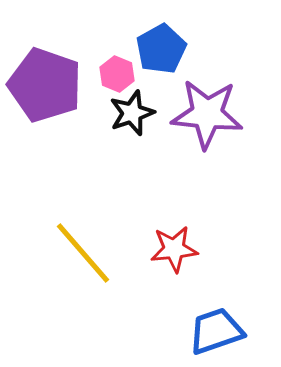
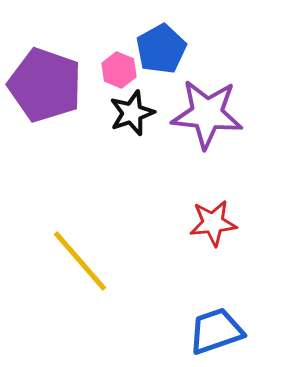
pink hexagon: moved 2 px right, 4 px up
red star: moved 39 px right, 26 px up
yellow line: moved 3 px left, 8 px down
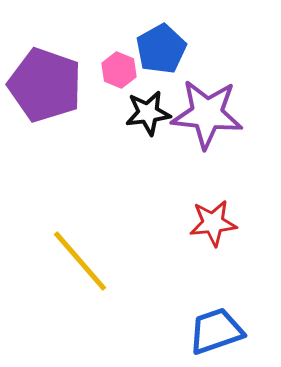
black star: moved 16 px right; rotated 12 degrees clockwise
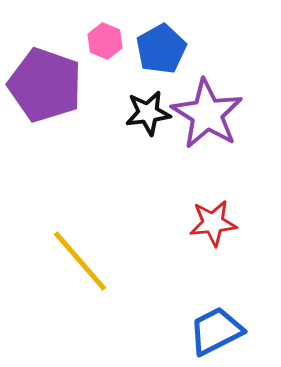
pink hexagon: moved 14 px left, 29 px up
purple star: rotated 26 degrees clockwise
blue trapezoid: rotated 8 degrees counterclockwise
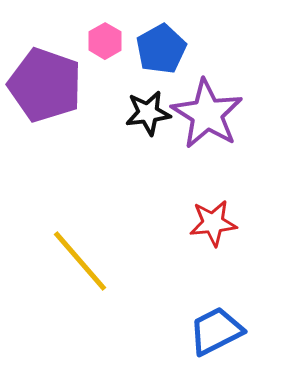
pink hexagon: rotated 8 degrees clockwise
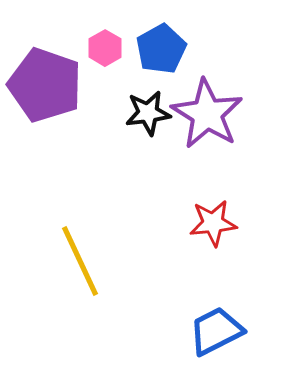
pink hexagon: moved 7 px down
yellow line: rotated 16 degrees clockwise
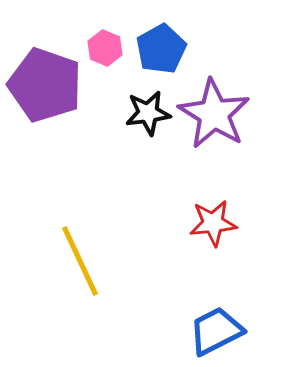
pink hexagon: rotated 8 degrees counterclockwise
purple star: moved 7 px right
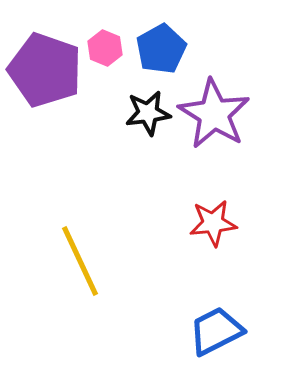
purple pentagon: moved 15 px up
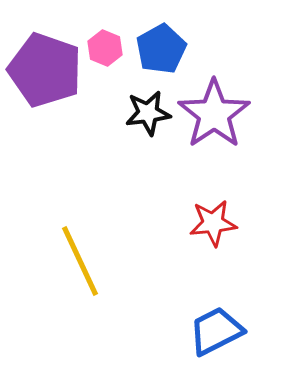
purple star: rotated 6 degrees clockwise
